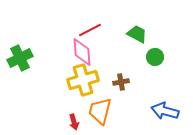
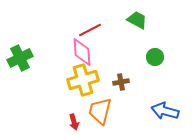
green trapezoid: moved 14 px up
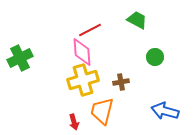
orange trapezoid: moved 2 px right
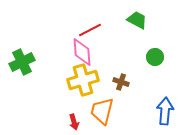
green cross: moved 2 px right, 4 px down
brown cross: rotated 28 degrees clockwise
blue arrow: rotated 80 degrees clockwise
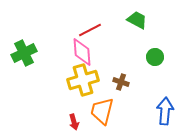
green cross: moved 2 px right, 9 px up
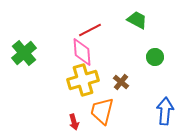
green cross: rotated 15 degrees counterclockwise
brown cross: rotated 21 degrees clockwise
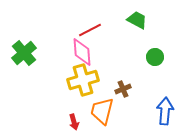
brown cross: moved 2 px right, 7 px down; rotated 28 degrees clockwise
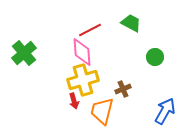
green trapezoid: moved 6 px left, 3 px down
blue arrow: rotated 24 degrees clockwise
red arrow: moved 21 px up
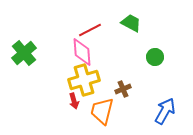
yellow cross: moved 1 px right
